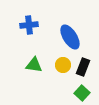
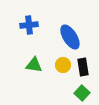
black rectangle: rotated 30 degrees counterclockwise
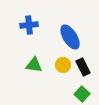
black rectangle: rotated 18 degrees counterclockwise
green square: moved 1 px down
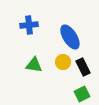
yellow circle: moved 3 px up
green square: rotated 21 degrees clockwise
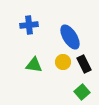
black rectangle: moved 1 px right, 3 px up
green square: moved 2 px up; rotated 14 degrees counterclockwise
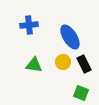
green square: moved 1 px left, 1 px down; rotated 28 degrees counterclockwise
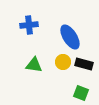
black rectangle: rotated 48 degrees counterclockwise
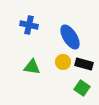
blue cross: rotated 18 degrees clockwise
green triangle: moved 2 px left, 2 px down
green square: moved 1 px right, 5 px up; rotated 14 degrees clockwise
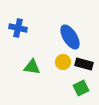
blue cross: moved 11 px left, 3 px down
green square: moved 1 px left; rotated 28 degrees clockwise
